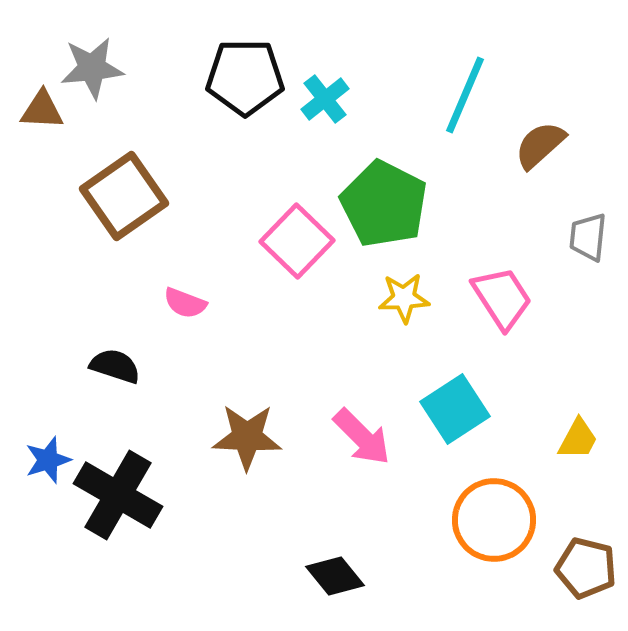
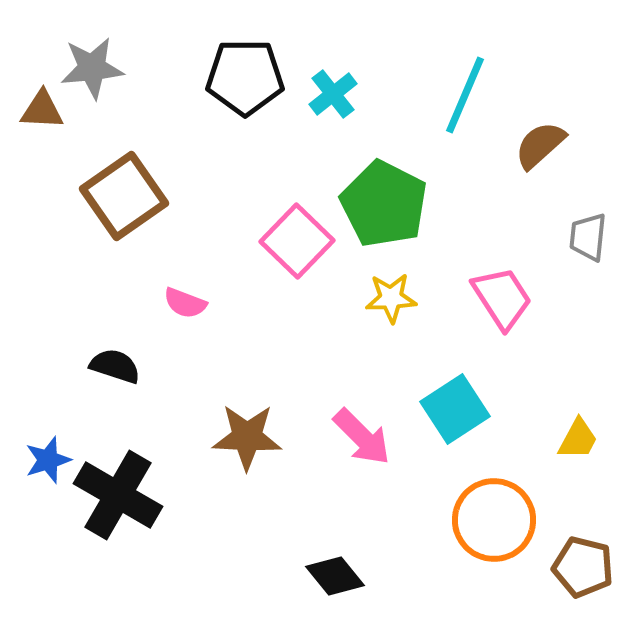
cyan cross: moved 8 px right, 5 px up
yellow star: moved 13 px left
brown pentagon: moved 3 px left, 1 px up
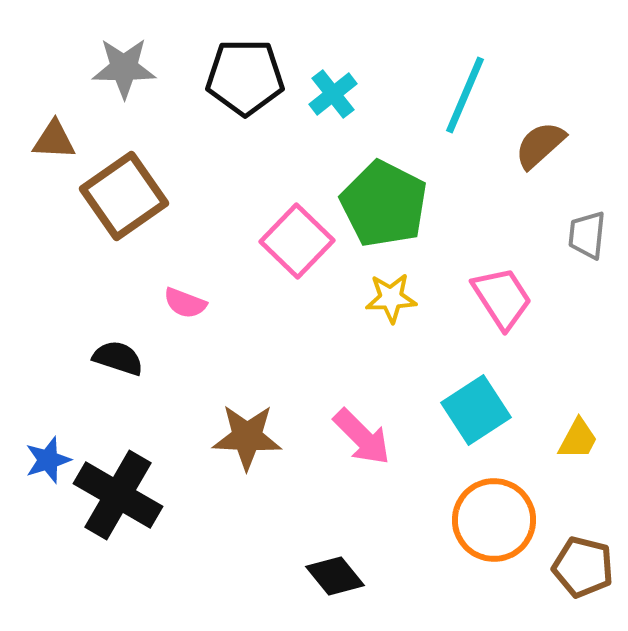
gray star: moved 32 px right; rotated 6 degrees clockwise
brown triangle: moved 12 px right, 30 px down
gray trapezoid: moved 1 px left, 2 px up
black semicircle: moved 3 px right, 8 px up
cyan square: moved 21 px right, 1 px down
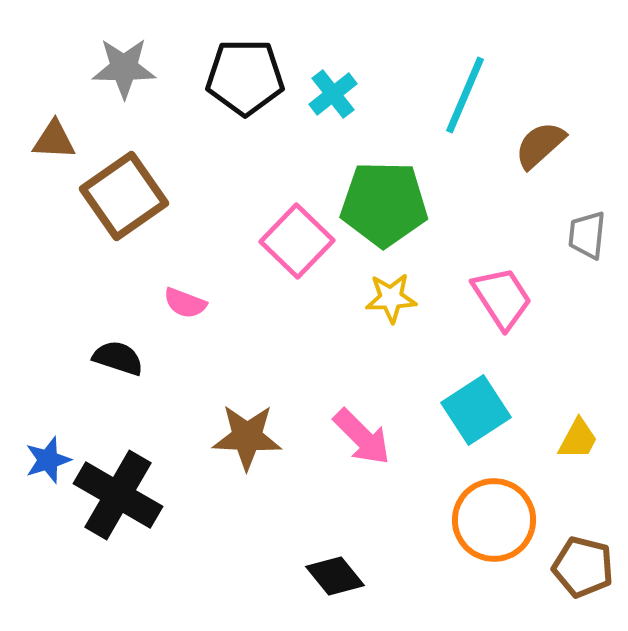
green pentagon: rotated 26 degrees counterclockwise
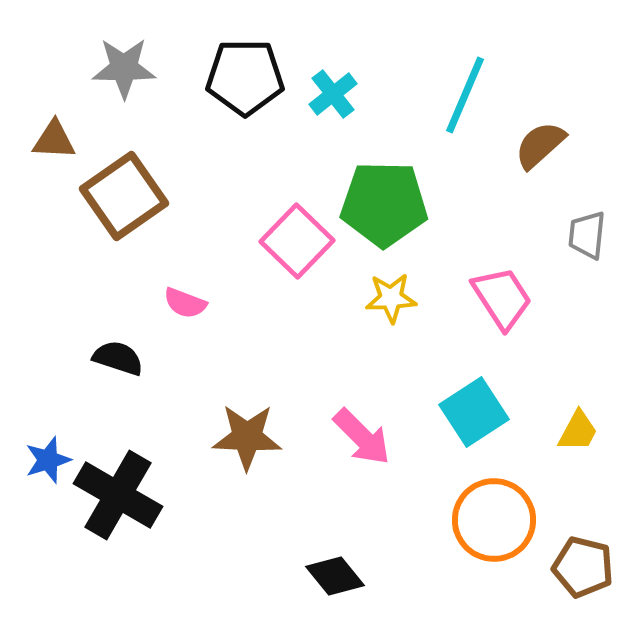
cyan square: moved 2 px left, 2 px down
yellow trapezoid: moved 8 px up
